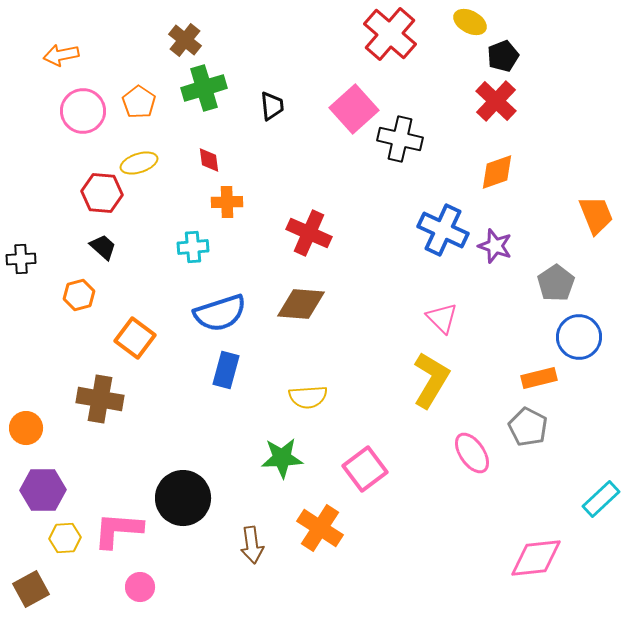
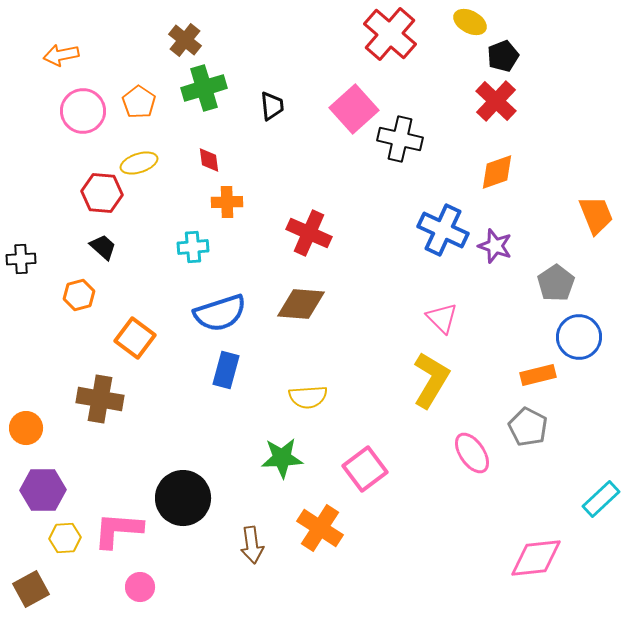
orange rectangle at (539, 378): moved 1 px left, 3 px up
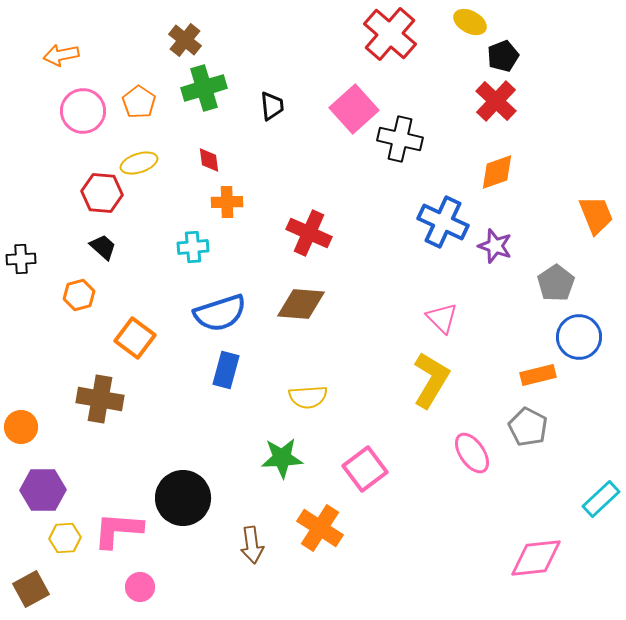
blue cross at (443, 230): moved 8 px up
orange circle at (26, 428): moved 5 px left, 1 px up
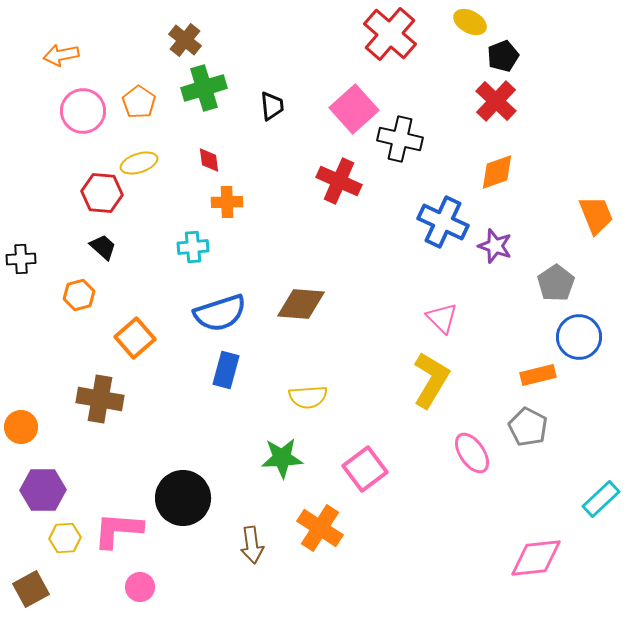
red cross at (309, 233): moved 30 px right, 52 px up
orange square at (135, 338): rotated 12 degrees clockwise
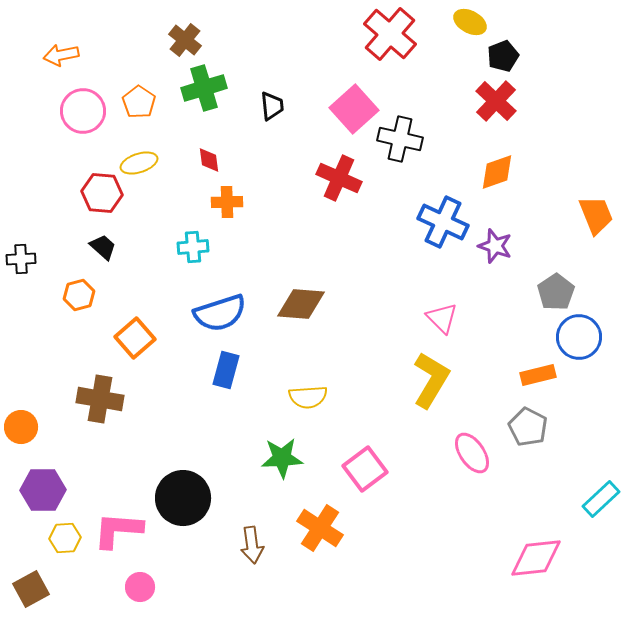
red cross at (339, 181): moved 3 px up
gray pentagon at (556, 283): moved 9 px down
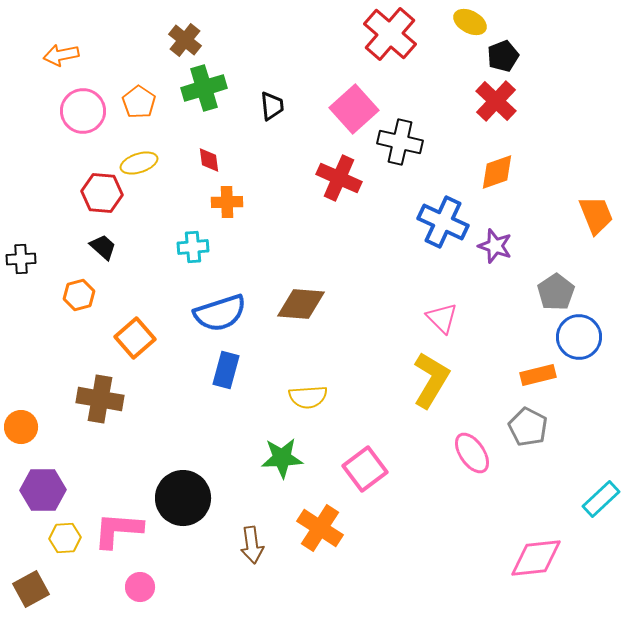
black cross at (400, 139): moved 3 px down
